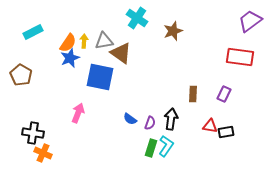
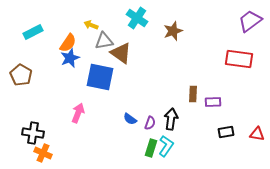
yellow arrow: moved 7 px right, 16 px up; rotated 72 degrees counterclockwise
red rectangle: moved 1 px left, 2 px down
purple rectangle: moved 11 px left, 8 px down; rotated 63 degrees clockwise
red triangle: moved 47 px right, 8 px down
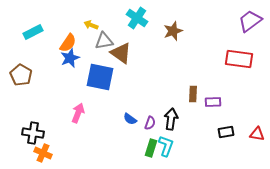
cyan L-shape: rotated 15 degrees counterclockwise
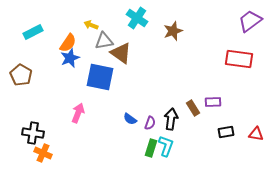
brown rectangle: moved 14 px down; rotated 35 degrees counterclockwise
red triangle: moved 1 px left
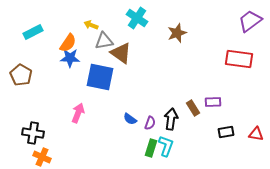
brown star: moved 4 px right, 2 px down
blue star: rotated 24 degrees clockwise
orange cross: moved 1 px left, 4 px down
